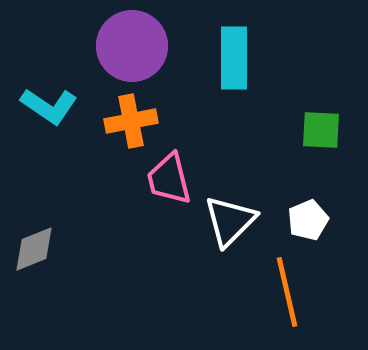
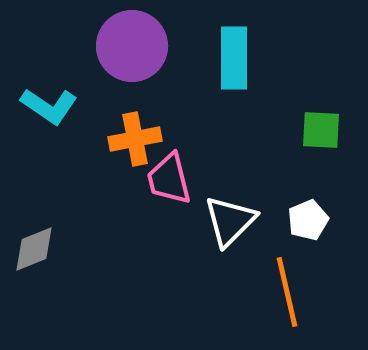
orange cross: moved 4 px right, 18 px down
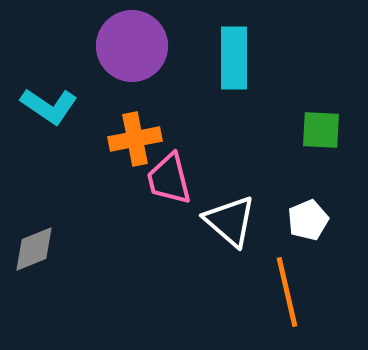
white triangle: rotated 34 degrees counterclockwise
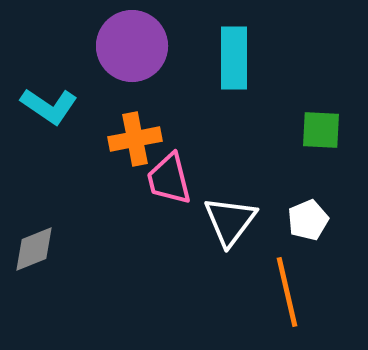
white triangle: rotated 26 degrees clockwise
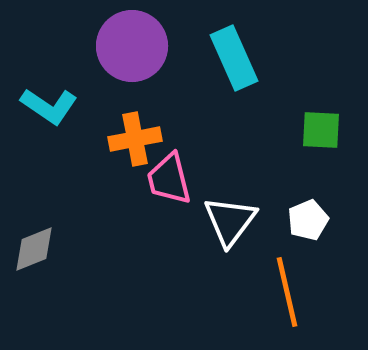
cyan rectangle: rotated 24 degrees counterclockwise
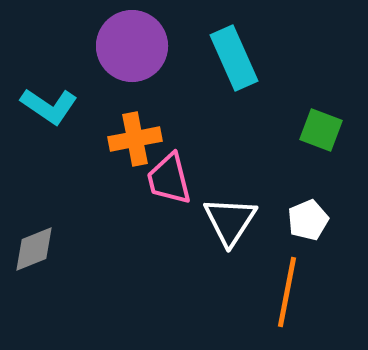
green square: rotated 18 degrees clockwise
white triangle: rotated 4 degrees counterclockwise
orange line: rotated 24 degrees clockwise
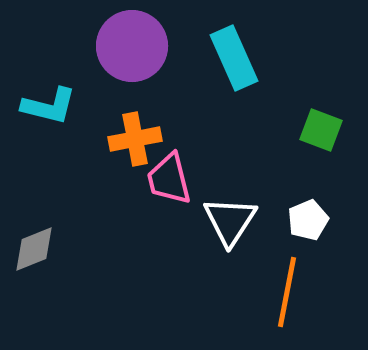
cyan L-shape: rotated 20 degrees counterclockwise
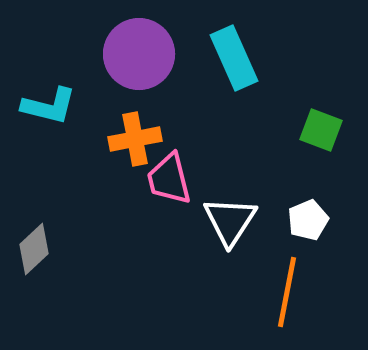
purple circle: moved 7 px right, 8 px down
gray diamond: rotated 21 degrees counterclockwise
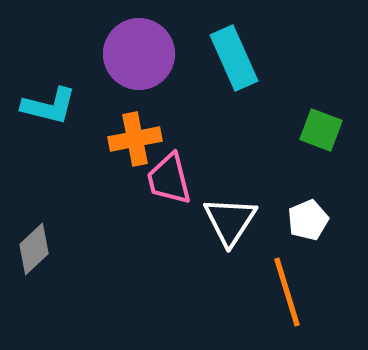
orange line: rotated 28 degrees counterclockwise
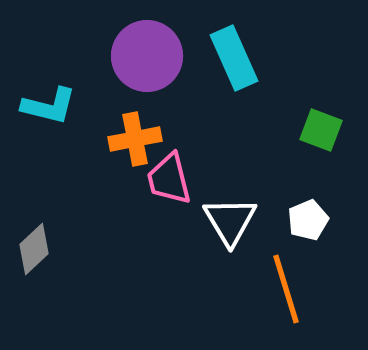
purple circle: moved 8 px right, 2 px down
white triangle: rotated 4 degrees counterclockwise
orange line: moved 1 px left, 3 px up
